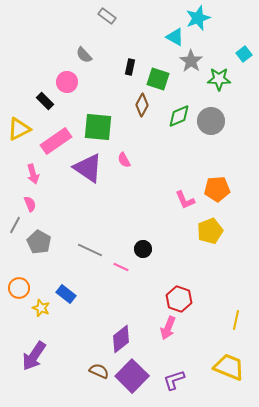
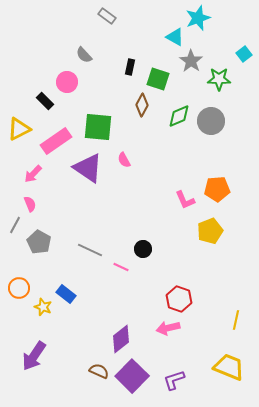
pink arrow at (33, 174): rotated 60 degrees clockwise
yellow star at (41, 308): moved 2 px right, 1 px up
pink arrow at (168, 328): rotated 55 degrees clockwise
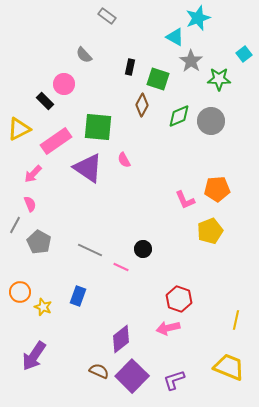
pink circle at (67, 82): moved 3 px left, 2 px down
orange circle at (19, 288): moved 1 px right, 4 px down
blue rectangle at (66, 294): moved 12 px right, 2 px down; rotated 72 degrees clockwise
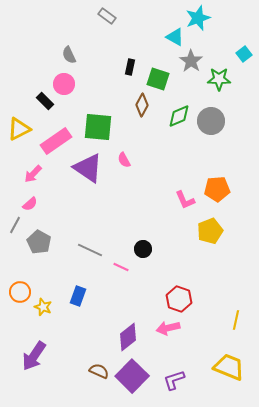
gray semicircle at (84, 55): moved 15 px left; rotated 18 degrees clockwise
pink semicircle at (30, 204): rotated 70 degrees clockwise
purple diamond at (121, 339): moved 7 px right, 2 px up
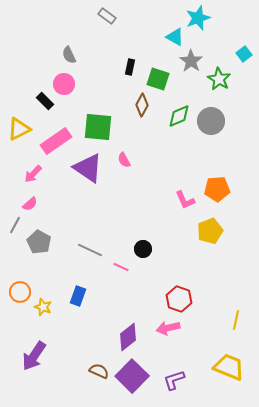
green star at (219, 79): rotated 30 degrees clockwise
